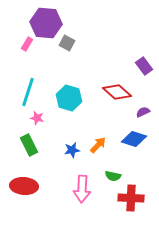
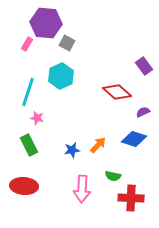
cyan hexagon: moved 8 px left, 22 px up; rotated 20 degrees clockwise
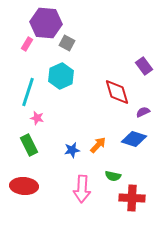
red diamond: rotated 32 degrees clockwise
red cross: moved 1 px right
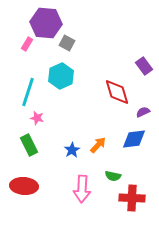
blue diamond: rotated 25 degrees counterclockwise
blue star: rotated 21 degrees counterclockwise
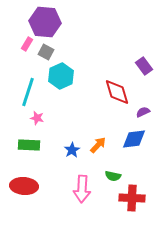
purple hexagon: moved 1 px left, 1 px up
gray square: moved 21 px left, 9 px down
green rectangle: rotated 60 degrees counterclockwise
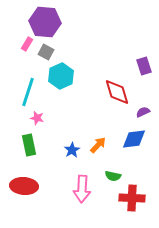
purple rectangle: rotated 18 degrees clockwise
green rectangle: rotated 75 degrees clockwise
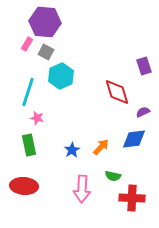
orange arrow: moved 3 px right, 2 px down
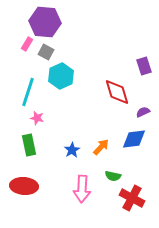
red cross: rotated 25 degrees clockwise
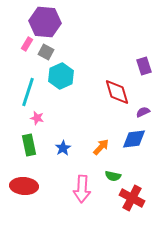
blue star: moved 9 px left, 2 px up
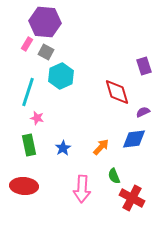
green semicircle: moved 1 px right; rotated 56 degrees clockwise
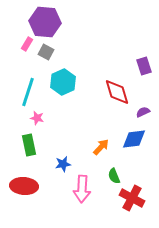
cyan hexagon: moved 2 px right, 6 px down
blue star: moved 16 px down; rotated 21 degrees clockwise
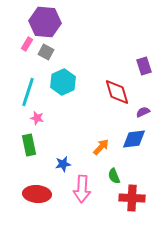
red ellipse: moved 13 px right, 8 px down
red cross: rotated 25 degrees counterclockwise
